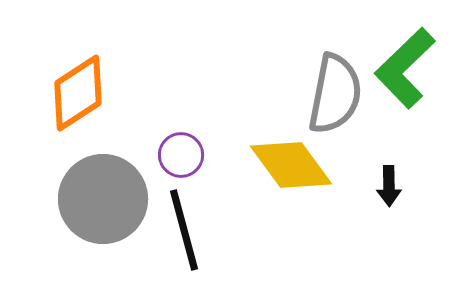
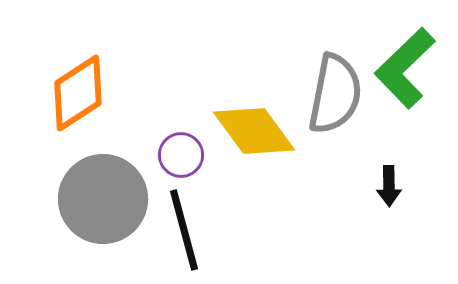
yellow diamond: moved 37 px left, 34 px up
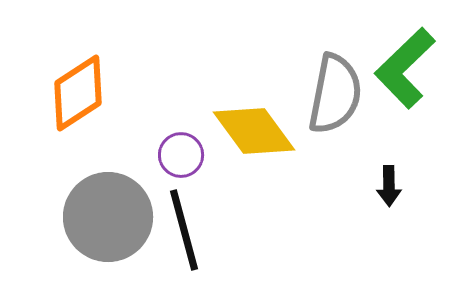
gray circle: moved 5 px right, 18 px down
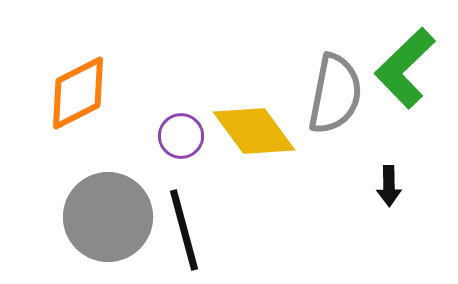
orange diamond: rotated 6 degrees clockwise
purple circle: moved 19 px up
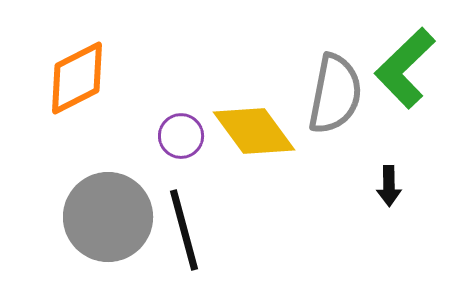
orange diamond: moved 1 px left, 15 px up
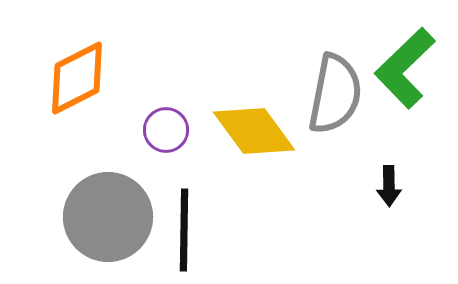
purple circle: moved 15 px left, 6 px up
black line: rotated 16 degrees clockwise
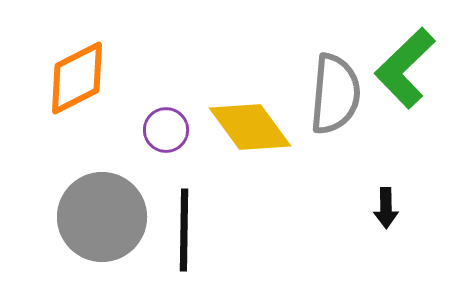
gray semicircle: rotated 6 degrees counterclockwise
yellow diamond: moved 4 px left, 4 px up
black arrow: moved 3 px left, 22 px down
gray circle: moved 6 px left
